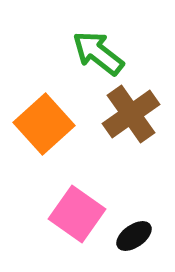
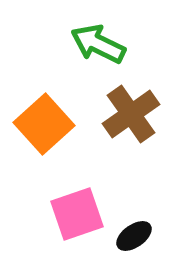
green arrow: moved 9 px up; rotated 12 degrees counterclockwise
pink square: rotated 36 degrees clockwise
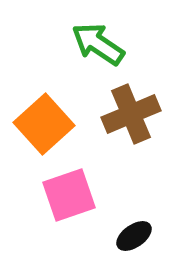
green arrow: rotated 8 degrees clockwise
brown cross: rotated 12 degrees clockwise
pink square: moved 8 px left, 19 px up
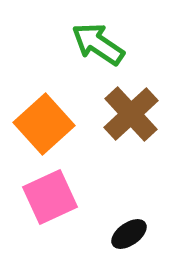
brown cross: rotated 20 degrees counterclockwise
pink square: moved 19 px left, 2 px down; rotated 6 degrees counterclockwise
black ellipse: moved 5 px left, 2 px up
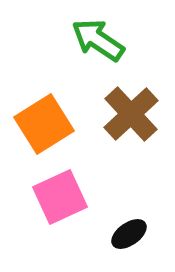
green arrow: moved 4 px up
orange square: rotated 10 degrees clockwise
pink square: moved 10 px right
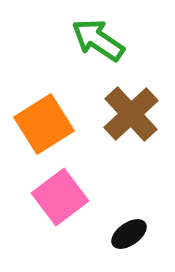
pink square: rotated 12 degrees counterclockwise
